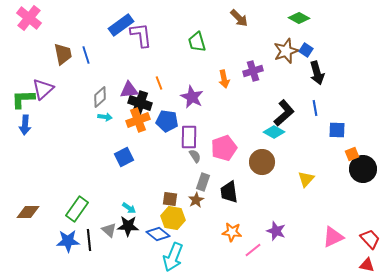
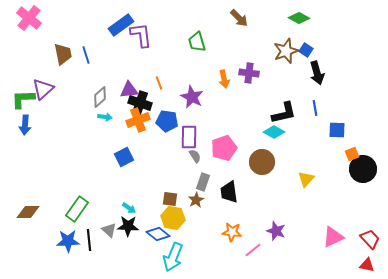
purple cross at (253, 71): moved 4 px left, 2 px down; rotated 24 degrees clockwise
black L-shape at (284, 113): rotated 28 degrees clockwise
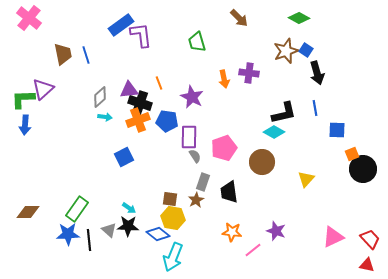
blue star at (68, 241): moved 7 px up
